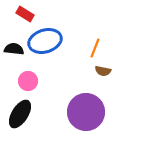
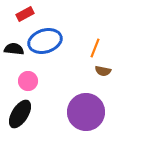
red rectangle: rotated 60 degrees counterclockwise
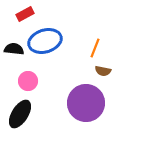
purple circle: moved 9 px up
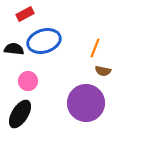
blue ellipse: moved 1 px left
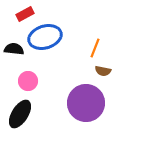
blue ellipse: moved 1 px right, 4 px up
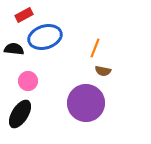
red rectangle: moved 1 px left, 1 px down
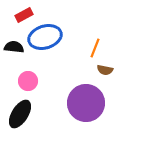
black semicircle: moved 2 px up
brown semicircle: moved 2 px right, 1 px up
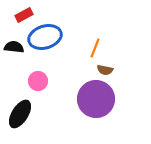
pink circle: moved 10 px right
purple circle: moved 10 px right, 4 px up
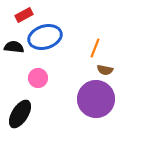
pink circle: moved 3 px up
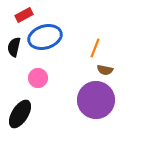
black semicircle: rotated 84 degrees counterclockwise
purple circle: moved 1 px down
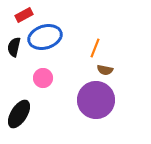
pink circle: moved 5 px right
black ellipse: moved 1 px left
